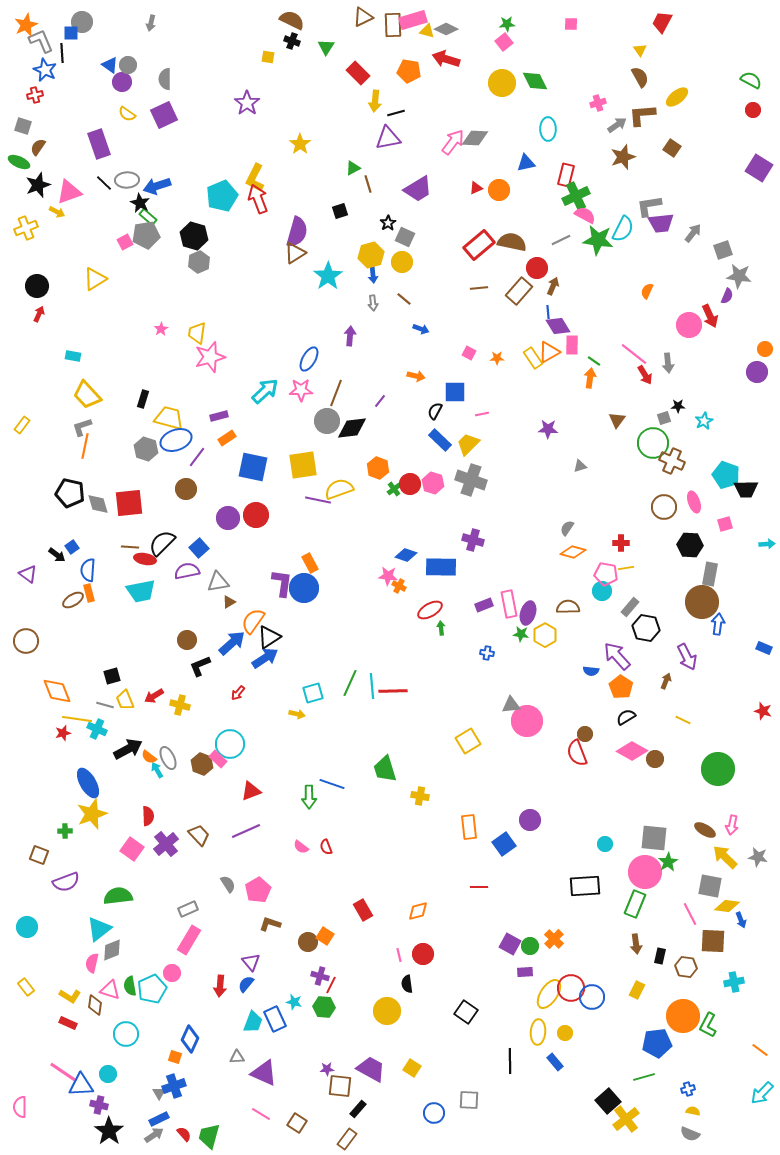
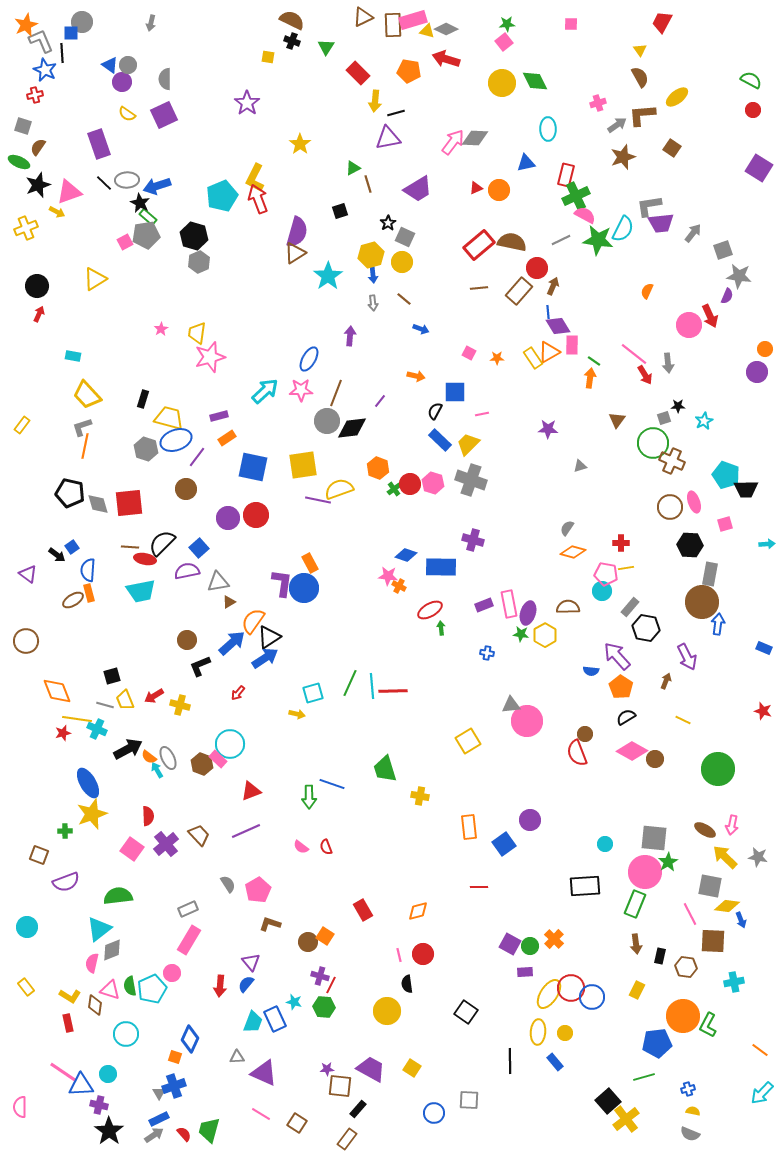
brown circle at (664, 507): moved 6 px right
red rectangle at (68, 1023): rotated 54 degrees clockwise
green trapezoid at (209, 1136): moved 6 px up
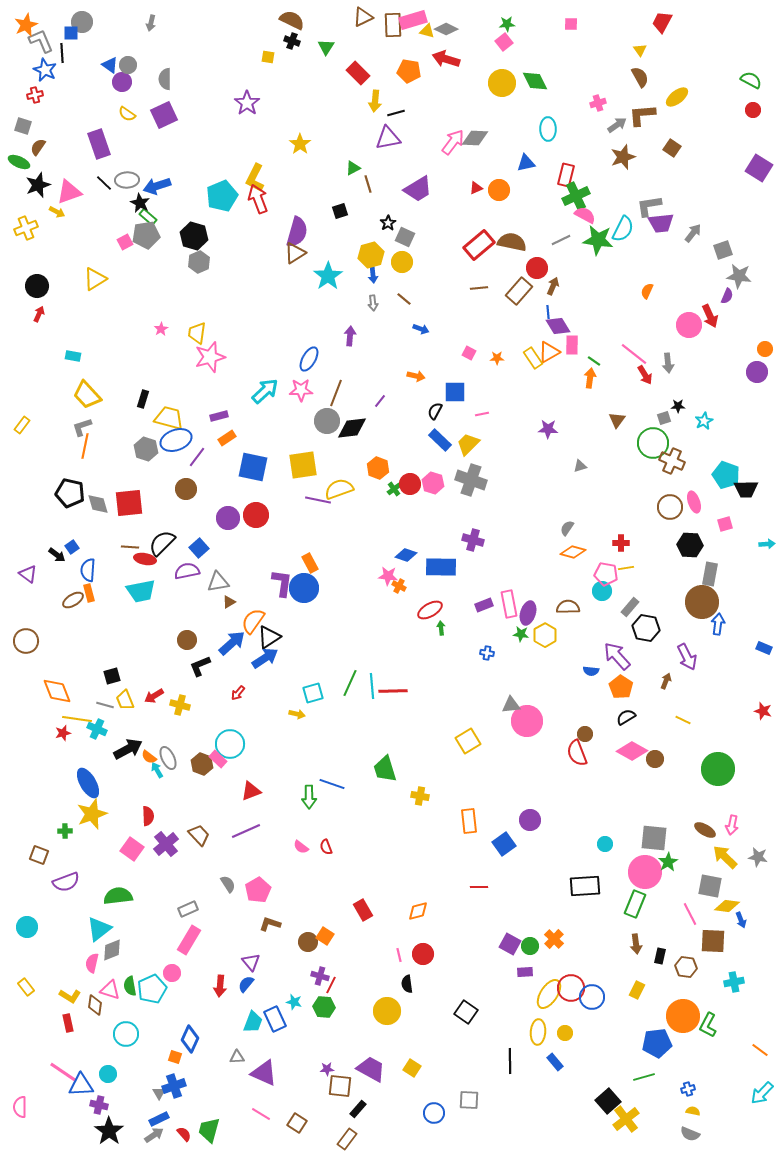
orange rectangle at (469, 827): moved 6 px up
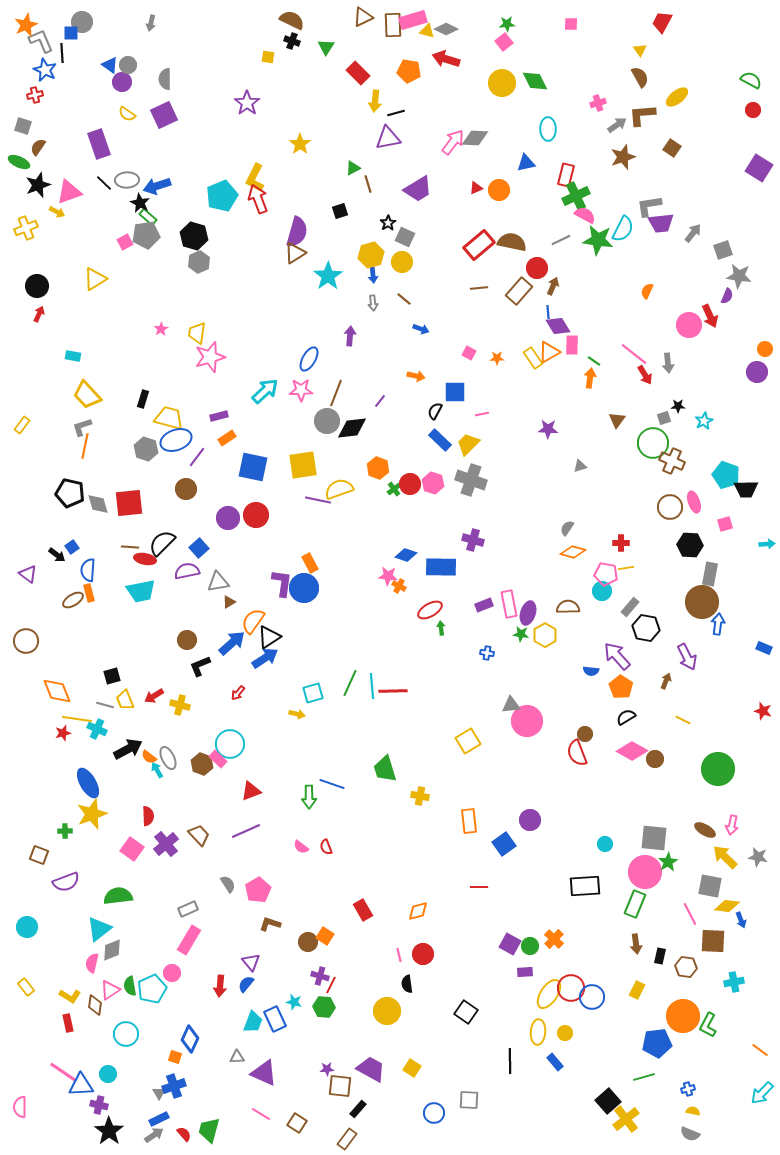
pink triangle at (110, 990): rotated 50 degrees counterclockwise
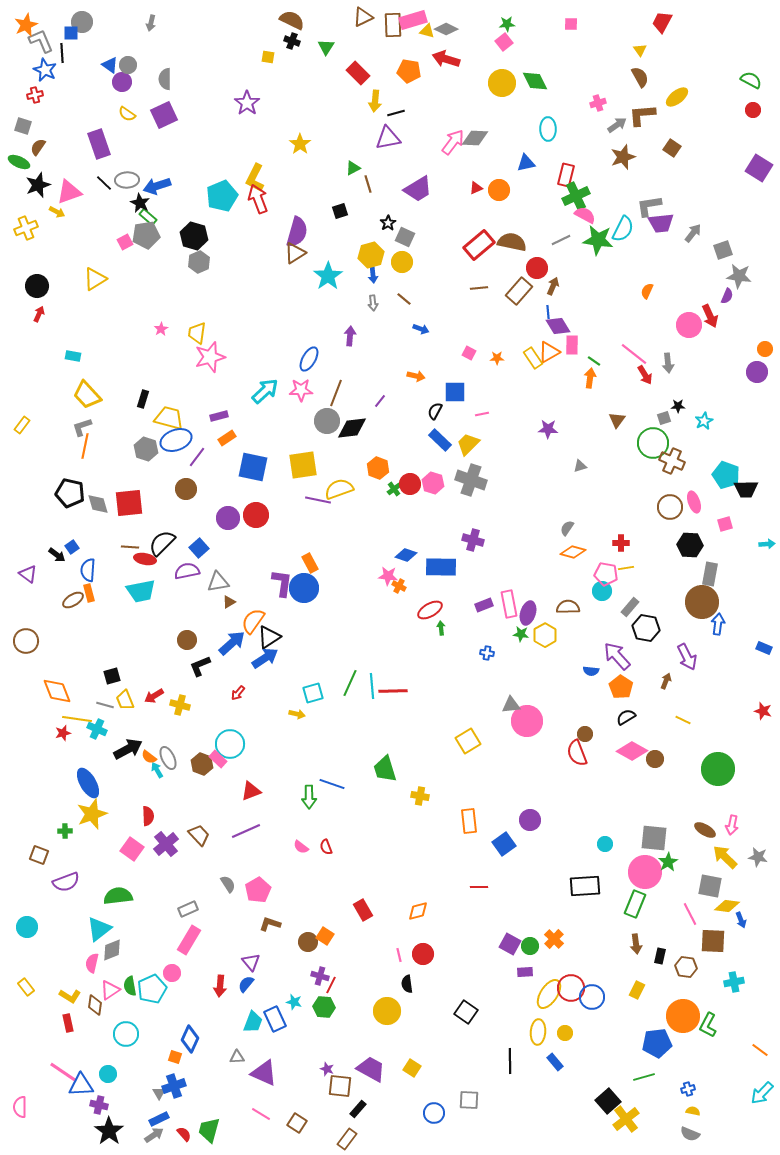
purple star at (327, 1069): rotated 24 degrees clockwise
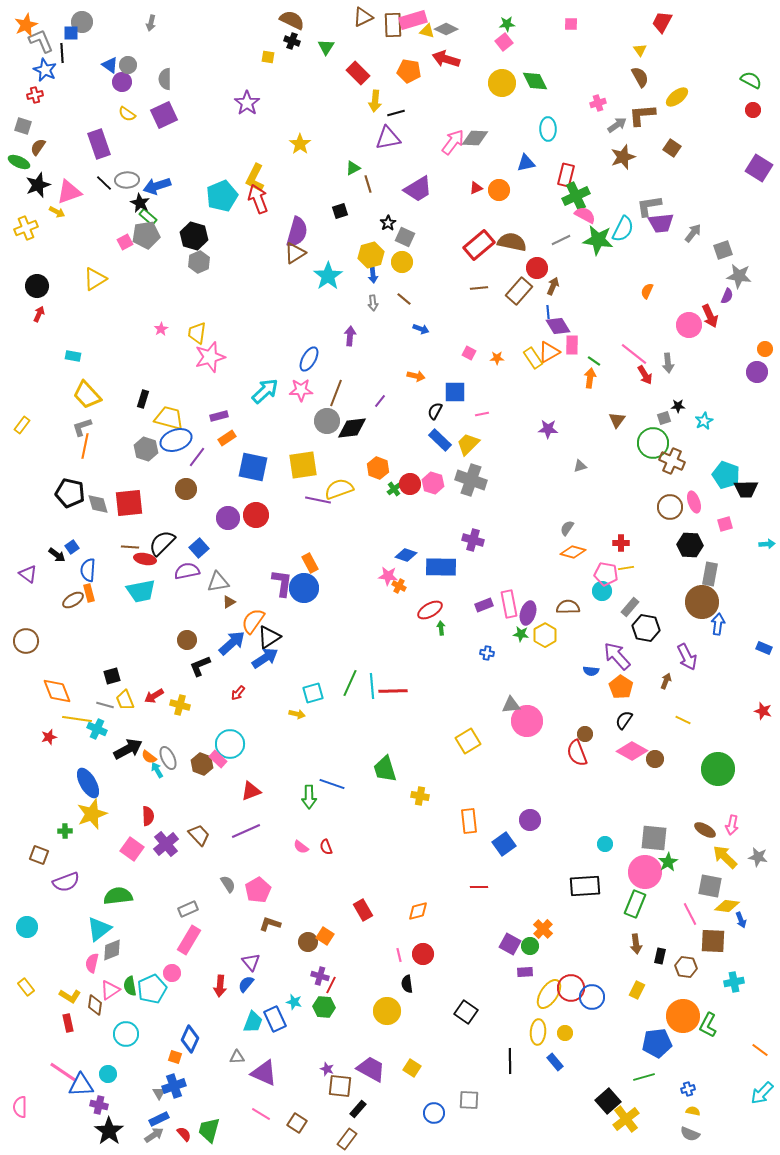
black semicircle at (626, 717): moved 2 px left, 3 px down; rotated 24 degrees counterclockwise
red star at (63, 733): moved 14 px left, 4 px down
orange cross at (554, 939): moved 11 px left, 10 px up
